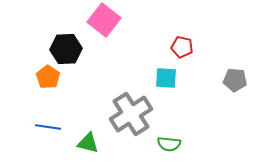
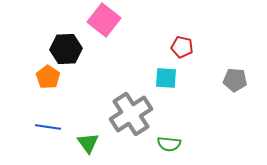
green triangle: rotated 40 degrees clockwise
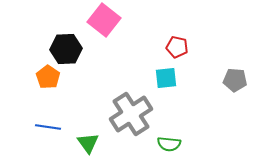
red pentagon: moved 5 px left
cyan square: rotated 10 degrees counterclockwise
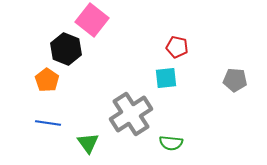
pink square: moved 12 px left
black hexagon: rotated 24 degrees clockwise
orange pentagon: moved 1 px left, 3 px down
blue line: moved 4 px up
green semicircle: moved 2 px right, 1 px up
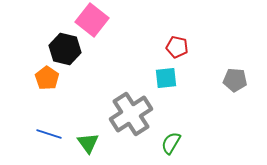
black hexagon: moved 1 px left; rotated 8 degrees counterclockwise
orange pentagon: moved 2 px up
blue line: moved 1 px right, 11 px down; rotated 10 degrees clockwise
green semicircle: rotated 115 degrees clockwise
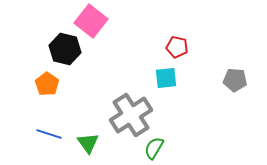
pink square: moved 1 px left, 1 px down
orange pentagon: moved 6 px down
gray cross: moved 1 px down
green semicircle: moved 17 px left, 5 px down
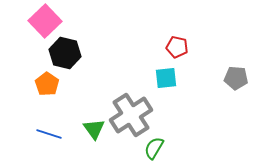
pink square: moved 46 px left; rotated 8 degrees clockwise
black hexagon: moved 4 px down
gray pentagon: moved 1 px right, 2 px up
green triangle: moved 6 px right, 14 px up
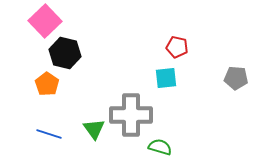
gray cross: rotated 33 degrees clockwise
green semicircle: moved 6 px right, 1 px up; rotated 75 degrees clockwise
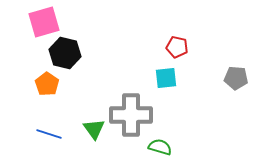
pink square: moved 1 px left, 1 px down; rotated 28 degrees clockwise
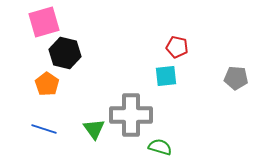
cyan square: moved 2 px up
blue line: moved 5 px left, 5 px up
